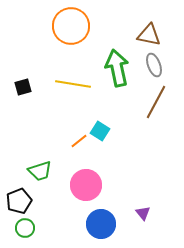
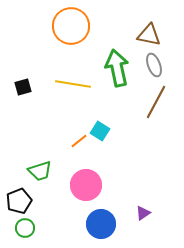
purple triangle: rotated 35 degrees clockwise
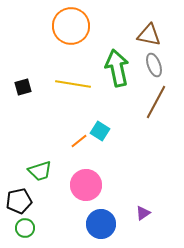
black pentagon: rotated 10 degrees clockwise
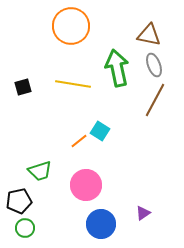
brown line: moved 1 px left, 2 px up
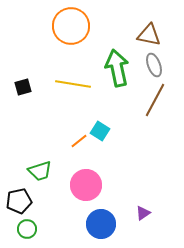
green circle: moved 2 px right, 1 px down
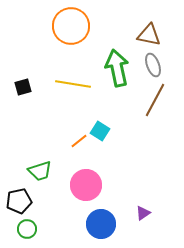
gray ellipse: moved 1 px left
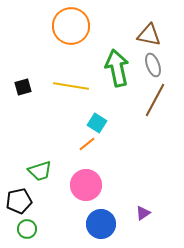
yellow line: moved 2 px left, 2 px down
cyan square: moved 3 px left, 8 px up
orange line: moved 8 px right, 3 px down
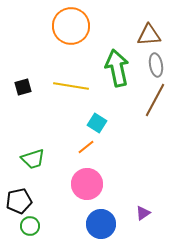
brown triangle: rotated 15 degrees counterclockwise
gray ellipse: moved 3 px right; rotated 10 degrees clockwise
orange line: moved 1 px left, 3 px down
green trapezoid: moved 7 px left, 12 px up
pink circle: moved 1 px right, 1 px up
green circle: moved 3 px right, 3 px up
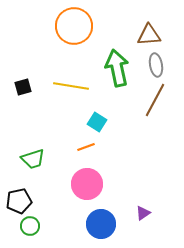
orange circle: moved 3 px right
cyan square: moved 1 px up
orange line: rotated 18 degrees clockwise
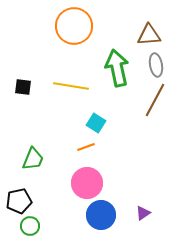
black square: rotated 24 degrees clockwise
cyan square: moved 1 px left, 1 px down
green trapezoid: rotated 50 degrees counterclockwise
pink circle: moved 1 px up
blue circle: moved 9 px up
